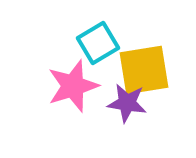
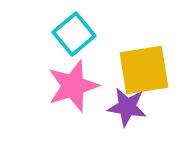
cyan square: moved 24 px left, 9 px up; rotated 9 degrees counterclockwise
purple star: moved 4 px down
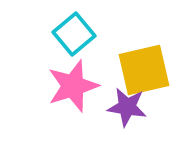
yellow square: rotated 4 degrees counterclockwise
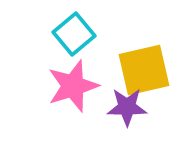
purple star: rotated 9 degrees counterclockwise
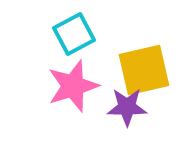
cyan square: rotated 12 degrees clockwise
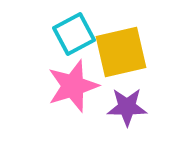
yellow square: moved 23 px left, 18 px up
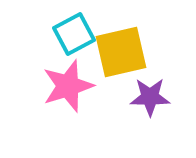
pink star: moved 5 px left
purple star: moved 23 px right, 10 px up
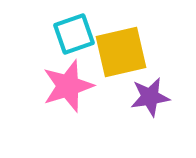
cyan square: rotated 9 degrees clockwise
purple star: rotated 9 degrees counterclockwise
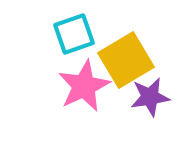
yellow square: moved 5 px right, 8 px down; rotated 18 degrees counterclockwise
pink star: moved 16 px right; rotated 8 degrees counterclockwise
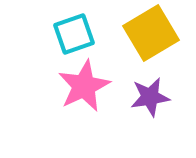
yellow square: moved 25 px right, 27 px up
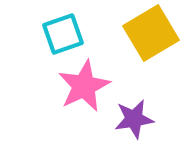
cyan square: moved 11 px left
purple star: moved 16 px left, 22 px down
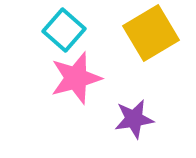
cyan square: moved 1 px right, 4 px up; rotated 30 degrees counterclockwise
pink star: moved 8 px left, 8 px up; rotated 10 degrees clockwise
